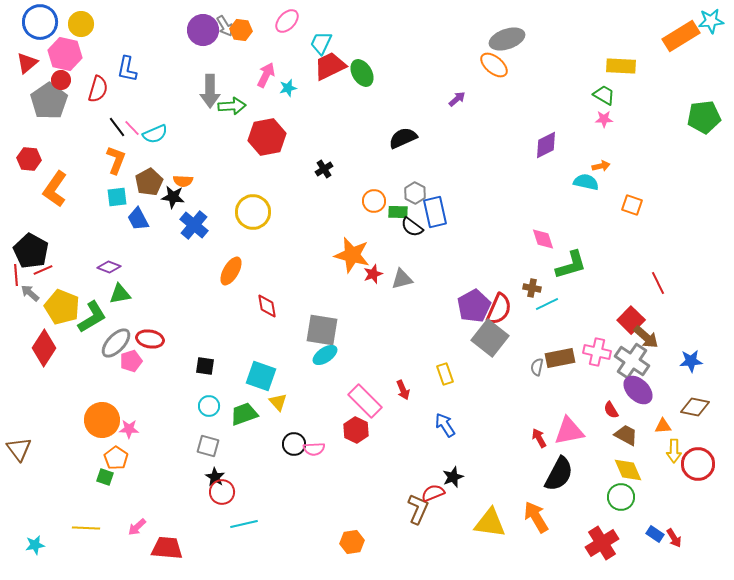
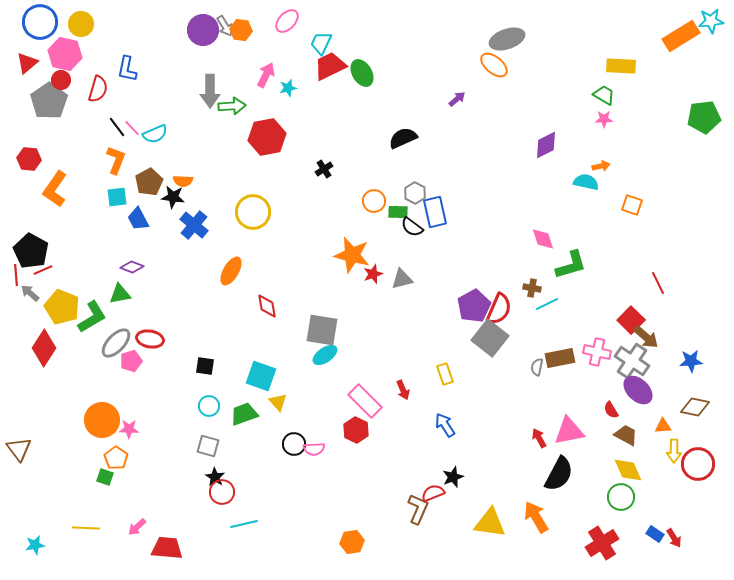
purple diamond at (109, 267): moved 23 px right
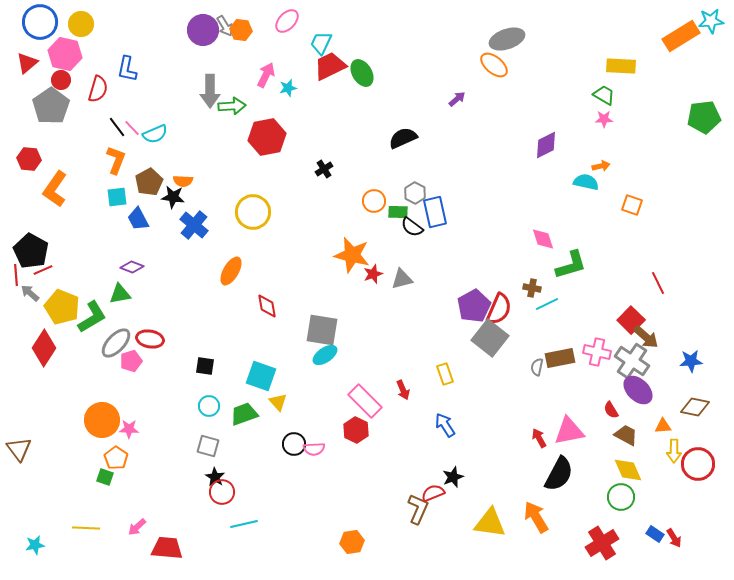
gray pentagon at (49, 101): moved 2 px right, 5 px down
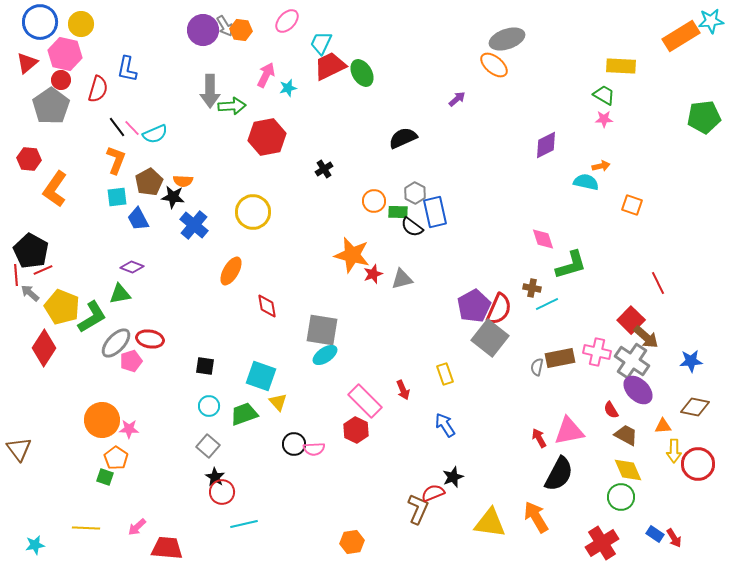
gray square at (208, 446): rotated 25 degrees clockwise
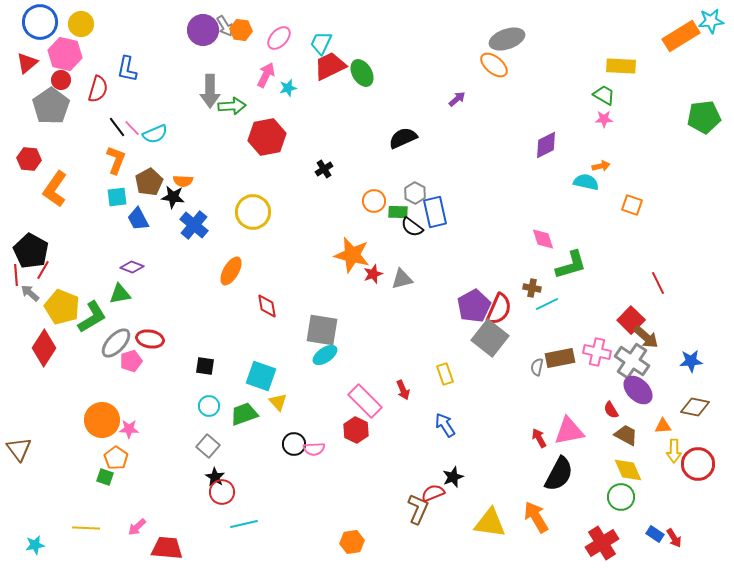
pink ellipse at (287, 21): moved 8 px left, 17 px down
red line at (43, 270): rotated 36 degrees counterclockwise
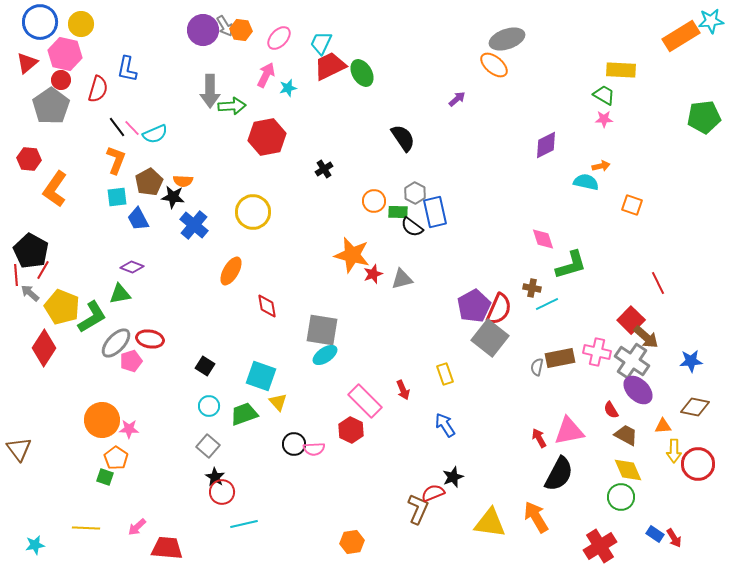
yellow rectangle at (621, 66): moved 4 px down
black semicircle at (403, 138): rotated 80 degrees clockwise
black square at (205, 366): rotated 24 degrees clockwise
red hexagon at (356, 430): moved 5 px left
red cross at (602, 543): moved 2 px left, 3 px down
